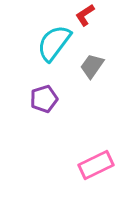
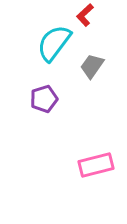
red L-shape: rotated 10 degrees counterclockwise
pink rectangle: rotated 12 degrees clockwise
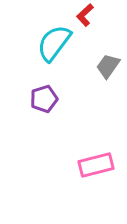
gray trapezoid: moved 16 px right
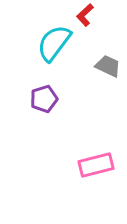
gray trapezoid: rotated 80 degrees clockwise
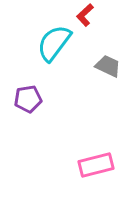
purple pentagon: moved 16 px left; rotated 8 degrees clockwise
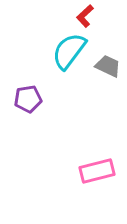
red L-shape: moved 1 px down
cyan semicircle: moved 15 px right, 8 px down
pink rectangle: moved 1 px right, 6 px down
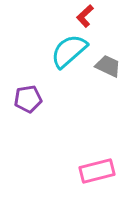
cyan semicircle: rotated 12 degrees clockwise
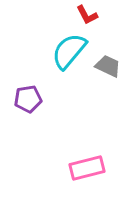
red L-shape: moved 2 px right, 1 px up; rotated 75 degrees counterclockwise
cyan semicircle: rotated 9 degrees counterclockwise
pink rectangle: moved 10 px left, 3 px up
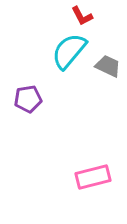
red L-shape: moved 5 px left, 1 px down
pink rectangle: moved 6 px right, 9 px down
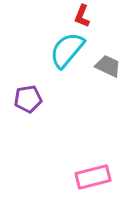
red L-shape: rotated 50 degrees clockwise
cyan semicircle: moved 2 px left, 1 px up
